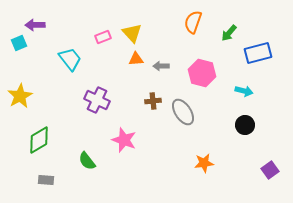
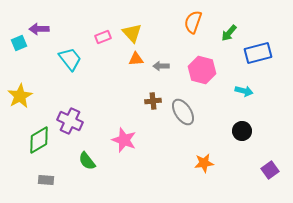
purple arrow: moved 4 px right, 4 px down
pink hexagon: moved 3 px up
purple cross: moved 27 px left, 21 px down
black circle: moved 3 px left, 6 px down
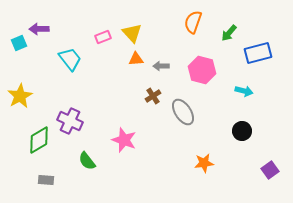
brown cross: moved 5 px up; rotated 28 degrees counterclockwise
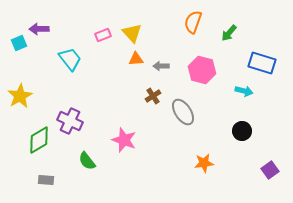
pink rectangle: moved 2 px up
blue rectangle: moved 4 px right, 10 px down; rotated 32 degrees clockwise
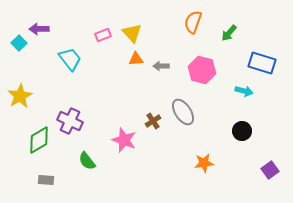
cyan square: rotated 21 degrees counterclockwise
brown cross: moved 25 px down
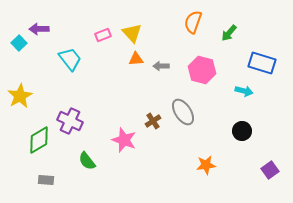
orange star: moved 2 px right, 2 px down
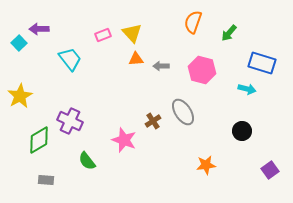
cyan arrow: moved 3 px right, 2 px up
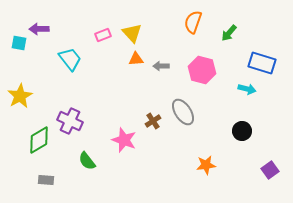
cyan square: rotated 35 degrees counterclockwise
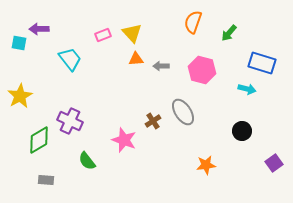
purple square: moved 4 px right, 7 px up
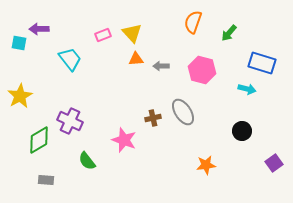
brown cross: moved 3 px up; rotated 21 degrees clockwise
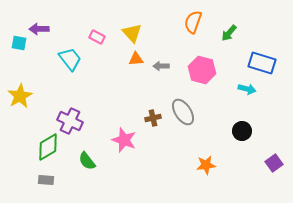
pink rectangle: moved 6 px left, 2 px down; rotated 49 degrees clockwise
green diamond: moved 9 px right, 7 px down
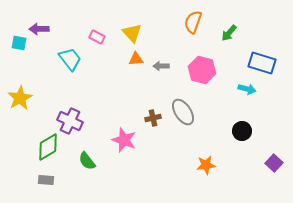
yellow star: moved 2 px down
purple square: rotated 12 degrees counterclockwise
